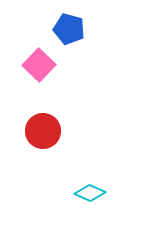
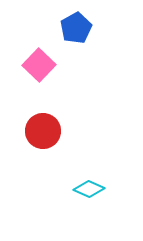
blue pentagon: moved 7 px right, 1 px up; rotated 28 degrees clockwise
cyan diamond: moved 1 px left, 4 px up
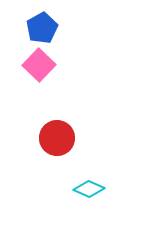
blue pentagon: moved 34 px left
red circle: moved 14 px right, 7 px down
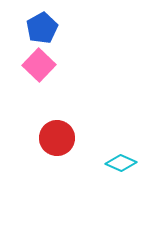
cyan diamond: moved 32 px right, 26 px up
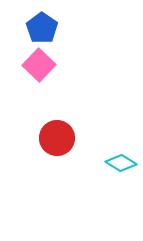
blue pentagon: rotated 8 degrees counterclockwise
cyan diamond: rotated 8 degrees clockwise
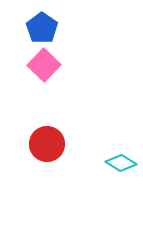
pink square: moved 5 px right
red circle: moved 10 px left, 6 px down
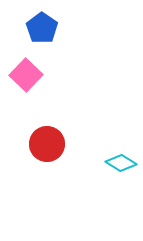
pink square: moved 18 px left, 10 px down
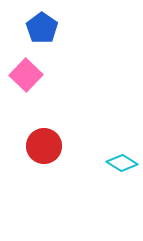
red circle: moved 3 px left, 2 px down
cyan diamond: moved 1 px right
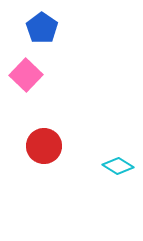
cyan diamond: moved 4 px left, 3 px down
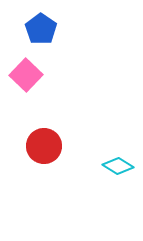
blue pentagon: moved 1 px left, 1 px down
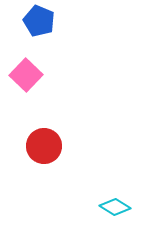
blue pentagon: moved 2 px left, 8 px up; rotated 12 degrees counterclockwise
cyan diamond: moved 3 px left, 41 px down
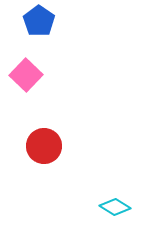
blue pentagon: rotated 12 degrees clockwise
